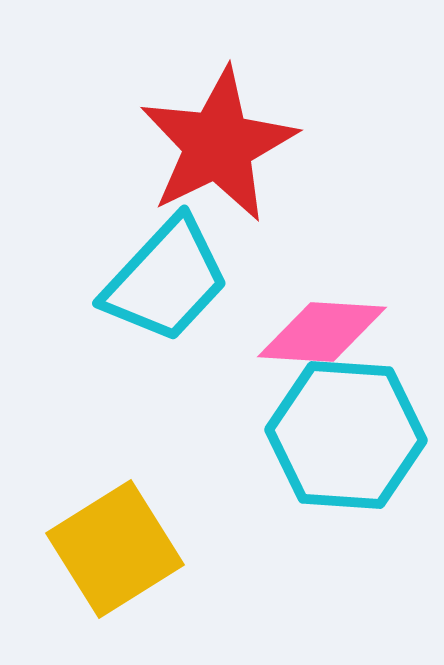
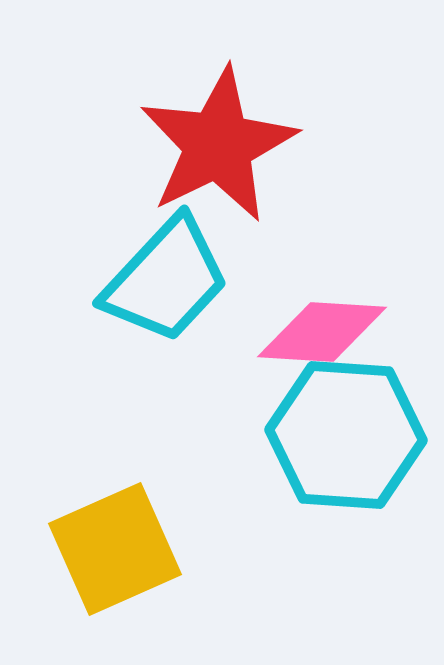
yellow square: rotated 8 degrees clockwise
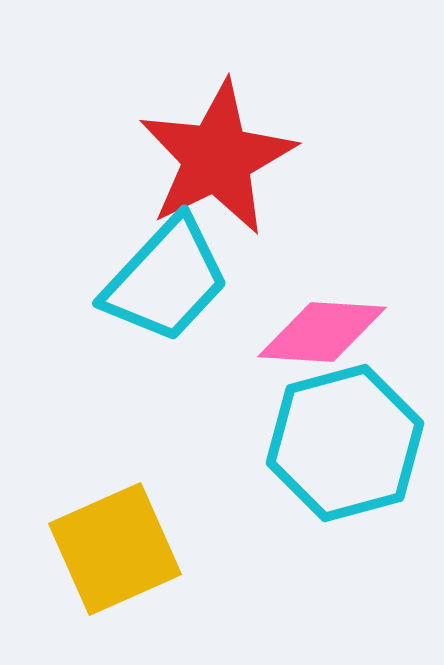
red star: moved 1 px left, 13 px down
cyan hexagon: moved 1 px left, 8 px down; rotated 19 degrees counterclockwise
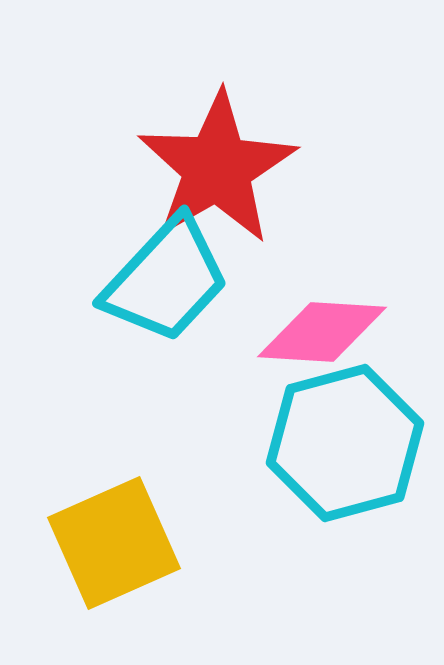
red star: moved 10 px down; rotated 4 degrees counterclockwise
yellow square: moved 1 px left, 6 px up
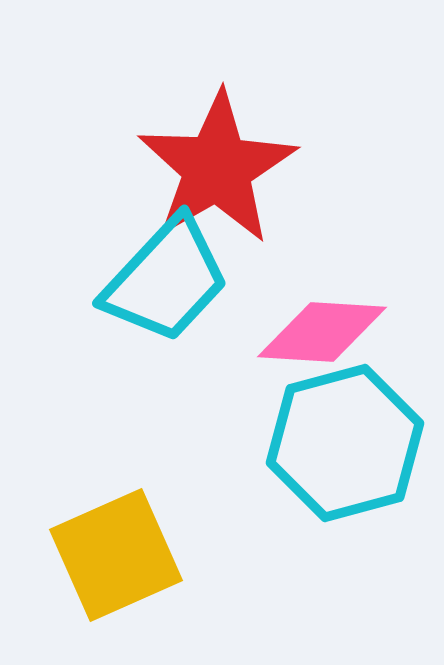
yellow square: moved 2 px right, 12 px down
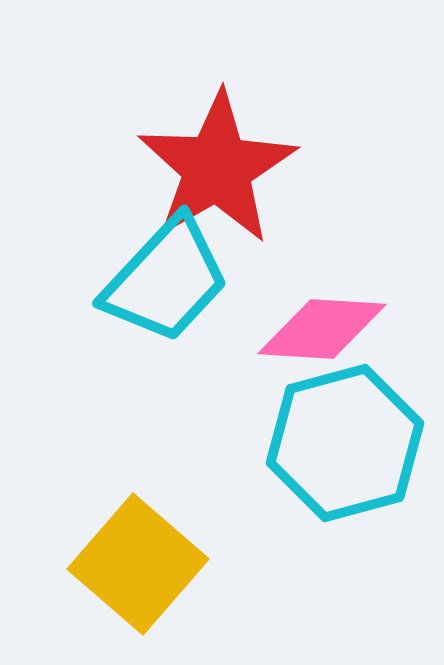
pink diamond: moved 3 px up
yellow square: moved 22 px right, 9 px down; rotated 25 degrees counterclockwise
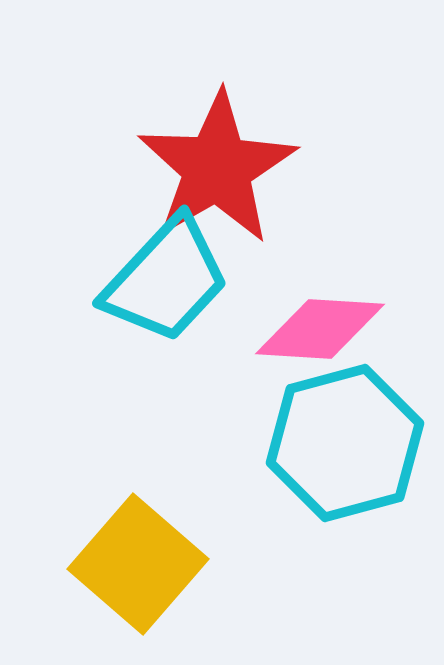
pink diamond: moved 2 px left
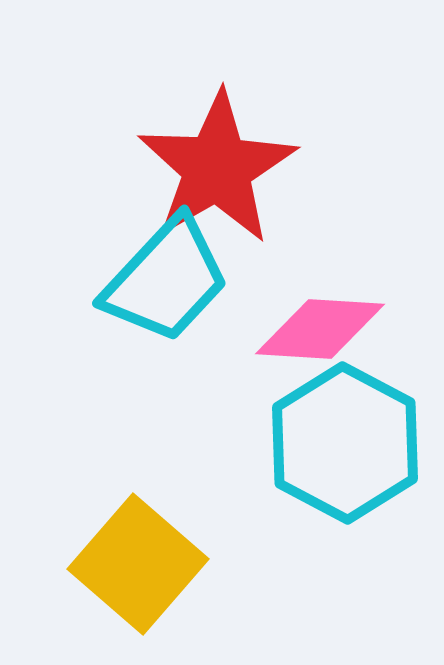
cyan hexagon: rotated 17 degrees counterclockwise
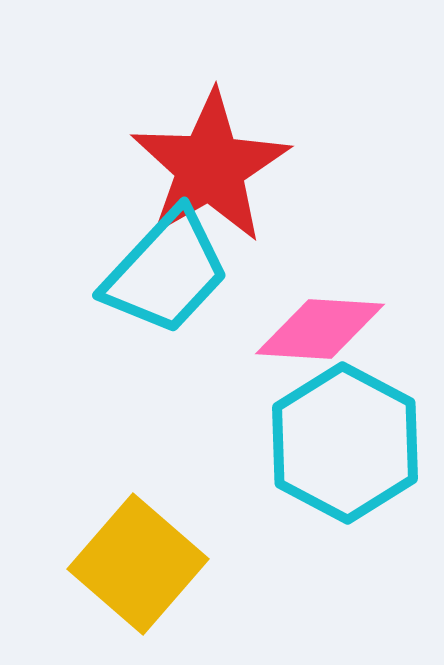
red star: moved 7 px left, 1 px up
cyan trapezoid: moved 8 px up
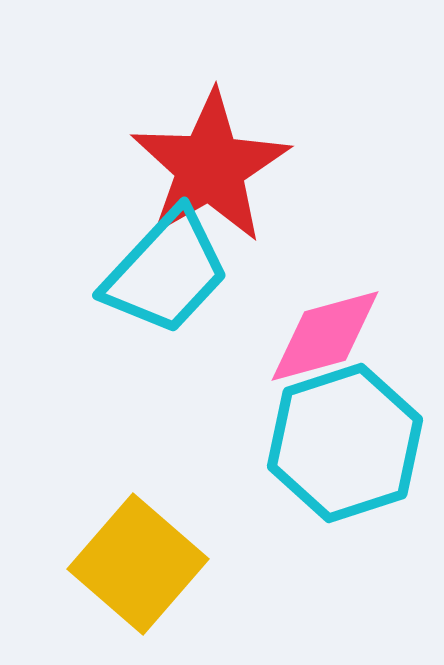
pink diamond: moved 5 px right, 7 px down; rotated 19 degrees counterclockwise
cyan hexagon: rotated 14 degrees clockwise
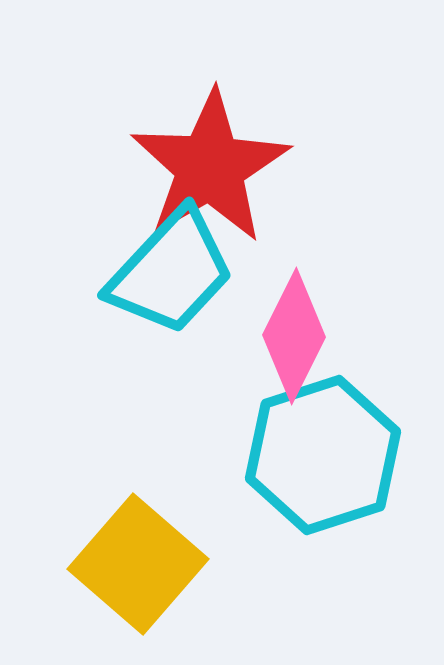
cyan trapezoid: moved 5 px right
pink diamond: moved 31 px left; rotated 48 degrees counterclockwise
cyan hexagon: moved 22 px left, 12 px down
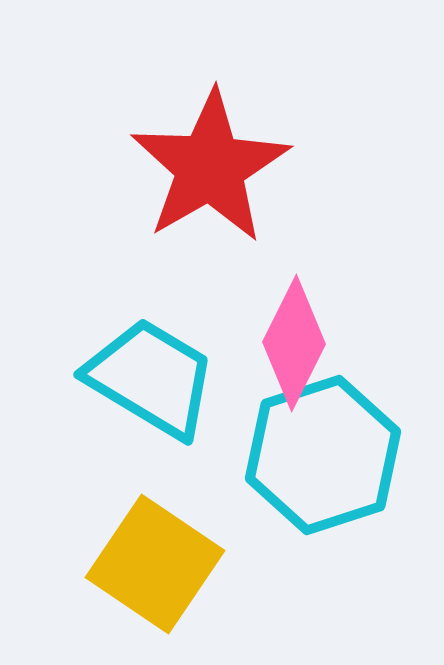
cyan trapezoid: moved 20 px left, 106 px down; rotated 102 degrees counterclockwise
pink diamond: moved 7 px down
yellow square: moved 17 px right; rotated 7 degrees counterclockwise
